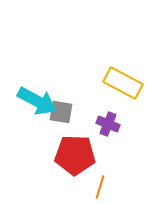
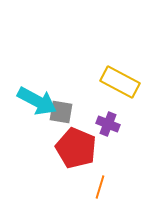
yellow rectangle: moved 3 px left, 1 px up
red pentagon: moved 1 px right, 7 px up; rotated 21 degrees clockwise
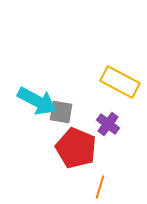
purple cross: rotated 15 degrees clockwise
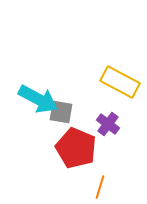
cyan arrow: moved 1 px right, 2 px up
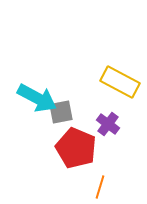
cyan arrow: moved 1 px left, 1 px up
gray square: rotated 20 degrees counterclockwise
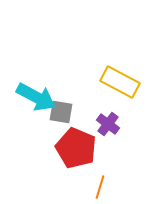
cyan arrow: moved 1 px left, 1 px up
gray square: rotated 20 degrees clockwise
